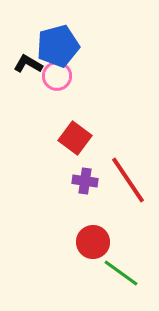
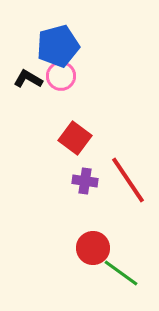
black L-shape: moved 15 px down
pink circle: moved 4 px right
red circle: moved 6 px down
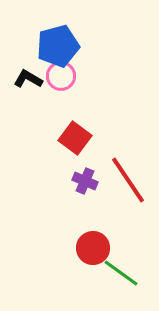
purple cross: rotated 15 degrees clockwise
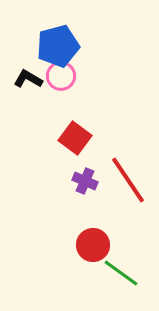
red circle: moved 3 px up
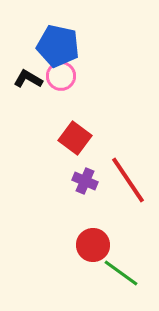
blue pentagon: rotated 27 degrees clockwise
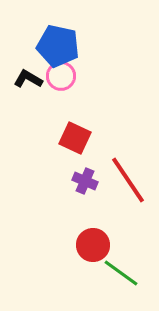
red square: rotated 12 degrees counterclockwise
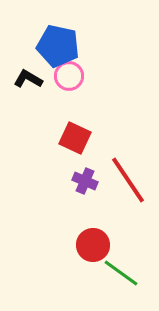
pink circle: moved 8 px right
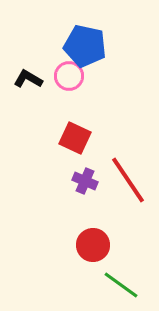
blue pentagon: moved 27 px right
green line: moved 12 px down
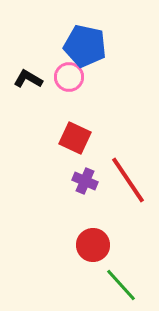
pink circle: moved 1 px down
green line: rotated 12 degrees clockwise
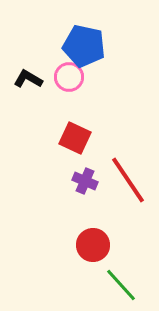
blue pentagon: moved 1 px left
